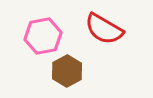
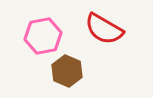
brown hexagon: rotated 8 degrees counterclockwise
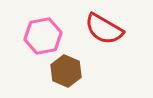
brown hexagon: moved 1 px left
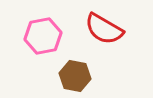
brown hexagon: moved 9 px right, 5 px down; rotated 12 degrees counterclockwise
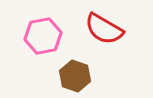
brown hexagon: rotated 8 degrees clockwise
